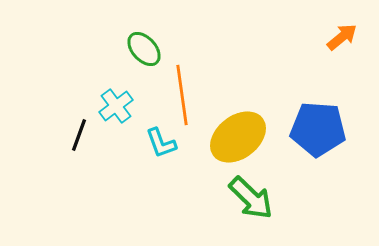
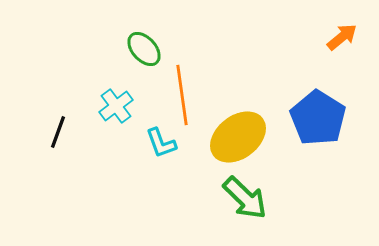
blue pentagon: moved 11 px up; rotated 28 degrees clockwise
black line: moved 21 px left, 3 px up
green arrow: moved 6 px left
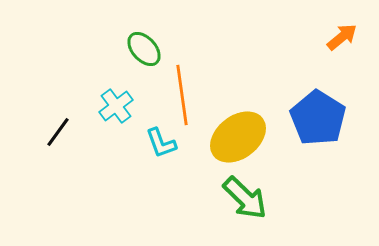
black line: rotated 16 degrees clockwise
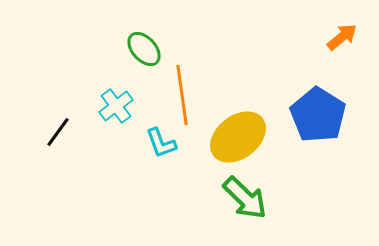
blue pentagon: moved 3 px up
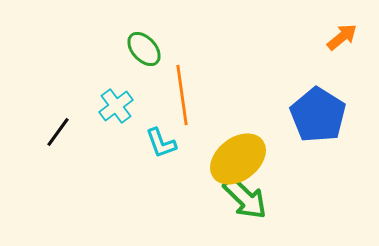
yellow ellipse: moved 22 px down
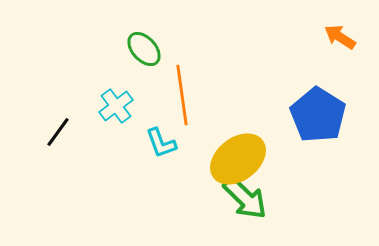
orange arrow: moved 2 px left; rotated 108 degrees counterclockwise
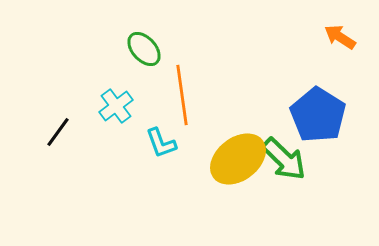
green arrow: moved 39 px right, 39 px up
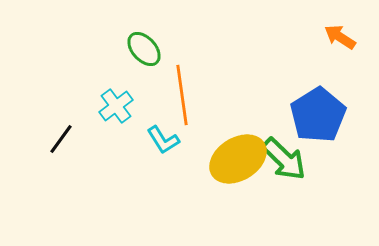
blue pentagon: rotated 8 degrees clockwise
black line: moved 3 px right, 7 px down
cyan L-shape: moved 2 px right, 3 px up; rotated 12 degrees counterclockwise
yellow ellipse: rotated 6 degrees clockwise
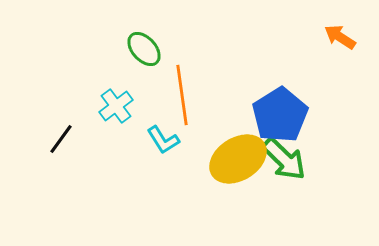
blue pentagon: moved 38 px left
